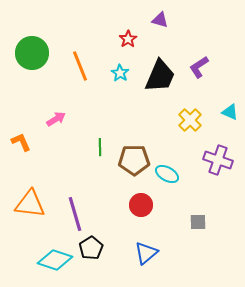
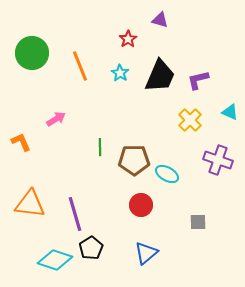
purple L-shape: moved 1 px left, 13 px down; rotated 20 degrees clockwise
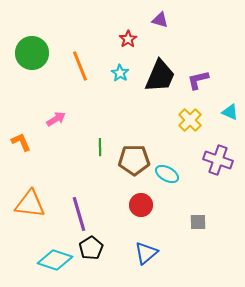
purple line: moved 4 px right
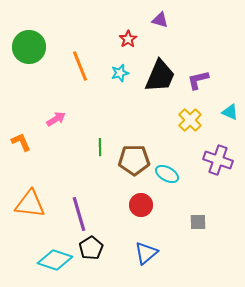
green circle: moved 3 px left, 6 px up
cyan star: rotated 24 degrees clockwise
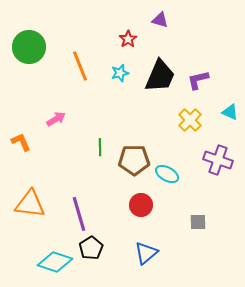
cyan diamond: moved 2 px down
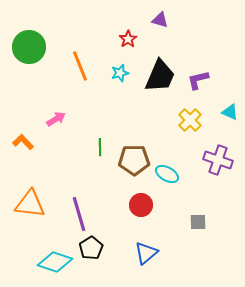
orange L-shape: moved 2 px right; rotated 20 degrees counterclockwise
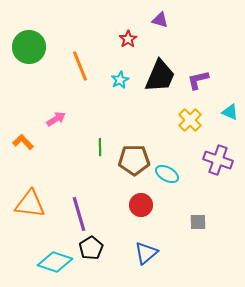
cyan star: moved 7 px down; rotated 12 degrees counterclockwise
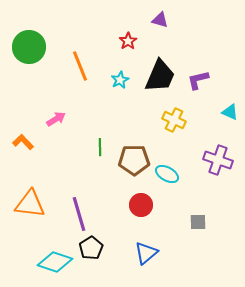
red star: moved 2 px down
yellow cross: moved 16 px left; rotated 20 degrees counterclockwise
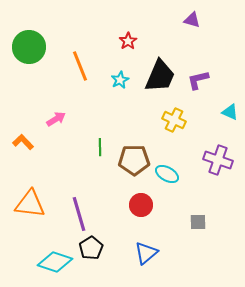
purple triangle: moved 32 px right
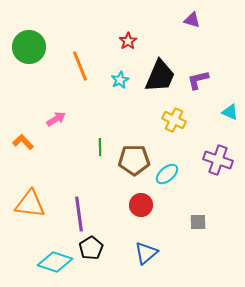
cyan ellipse: rotated 70 degrees counterclockwise
purple line: rotated 8 degrees clockwise
